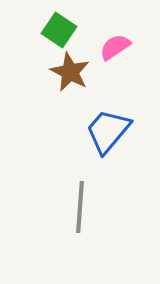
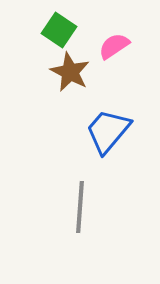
pink semicircle: moved 1 px left, 1 px up
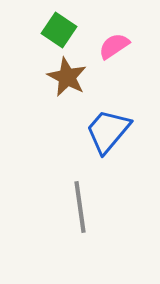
brown star: moved 3 px left, 5 px down
gray line: rotated 12 degrees counterclockwise
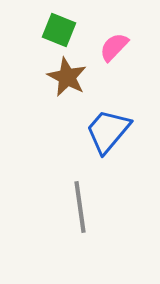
green square: rotated 12 degrees counterclockwise
pink semicircle: moved 1 px down; rotated 12 degrees counterclockwise
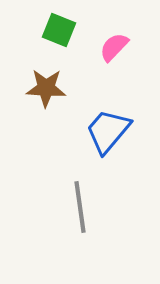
brown star: moved 21 px left, 11 px down; rotated 24 degrees counterclockwise
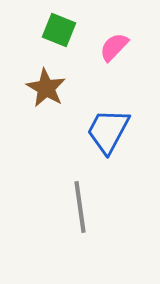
brown star: rotated 27 degrees clockwise
blue trapezoid: rotated 12 degrees counterclockwise
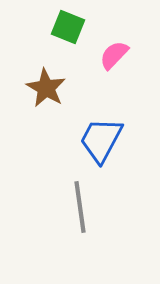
green square: moved 9 px right, 3 px up
pink semicircle: moved 8 px down
blue trapezoid: moved 7 px left, 9 px down
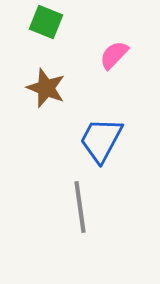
green square: moved 22 px left, 5 px up
brown star: rotated 9 degrees counterclockwise
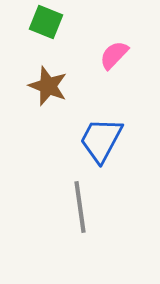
brown star: moved 2 px right, 2 px up
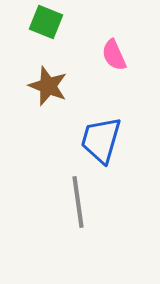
pink semicircle: rotated 68 degrees counterclockwise
blue trapezoid: rotated 12 degrees counterclockwise
gray line: moved 2 px left, 5 px up
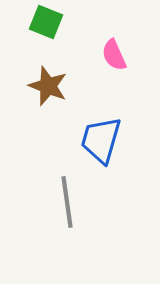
gray line: moved 11 px left
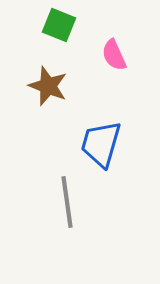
green square: moved 13 px right, 3 px down
blue trapezoid: moved 4 px down
